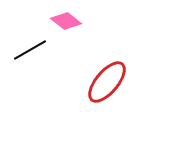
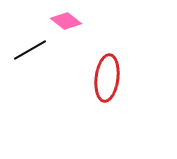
red ellipse: moved 4 px up; rotated 33 degrees counterclockwise
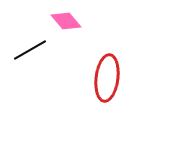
pink diamond: rotated 12 degrees clockwise
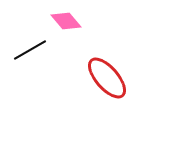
red ellipse: rotated 48 degrees counterclockwise
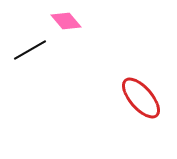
red ellipse: moved 34 px right, 20 px down
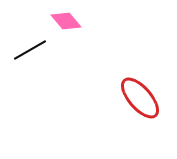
red ellipse: moved 1 px left
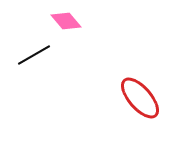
black line: moved 4 px right, 5 px down
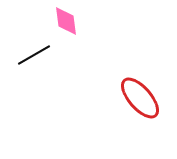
pink diamond: rotated 32 degrees clockwise
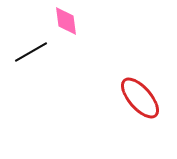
black line: moved 3 px left, 3 px up
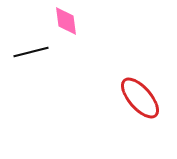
black line: rotated 16 degrees clockwise
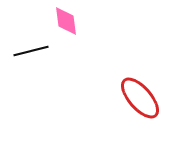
black line: moved 1 px up
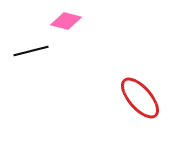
pink diamond: rotated 68 degrees counterclockwise
